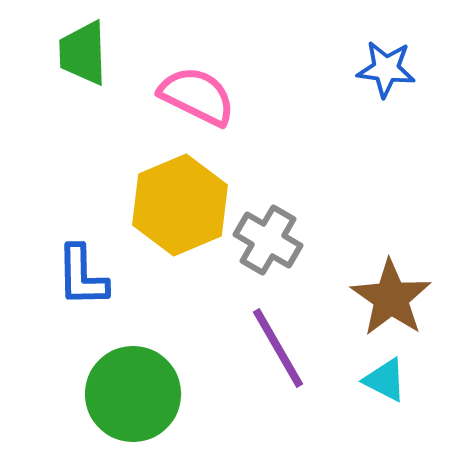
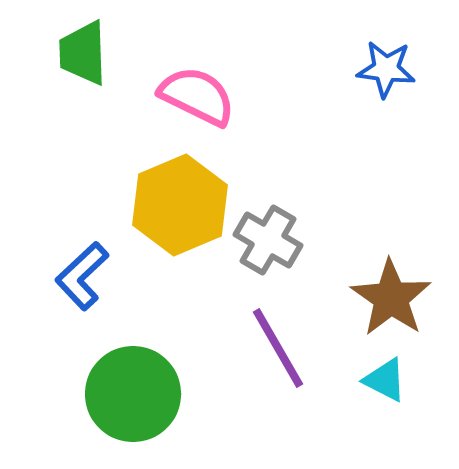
blue L-shape: rotated 48 degrees clockwise
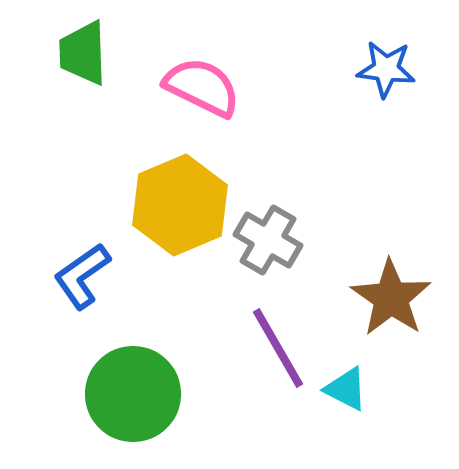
pink semicircle: moved 5 px right, 9 px up
blue L-shape: rotated 8 degrees clockwise
cyan triangle: moved 39 px left, 9 px down
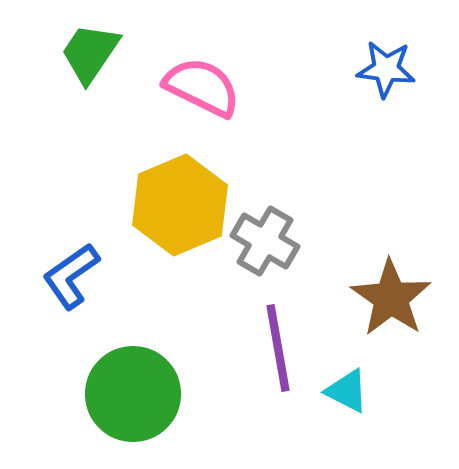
green trapezoid: moved 7 px right; rotated 36 degrees clockwise
gray cross: moved 3 px left, 1 px down
blue L-shape: moved 11 px left
purple line: rotated 20 degrees clockwise
cyan triangle: moved 1 px right, 2 px down
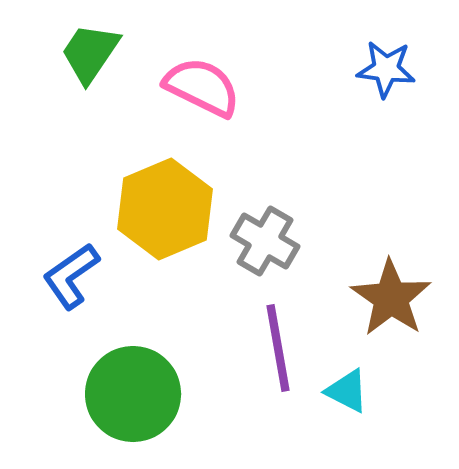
yellow hexagon: moved 15 px left, 4 px down
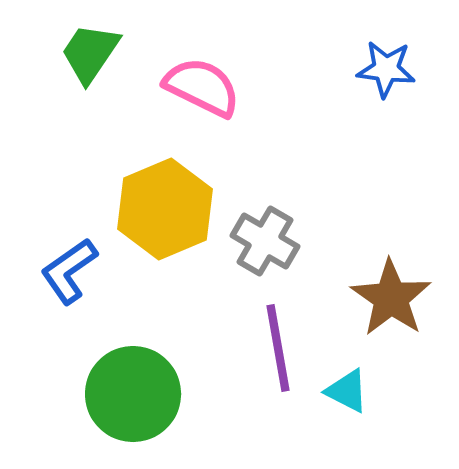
blue L-shape: moved 2 px left, 5 px up
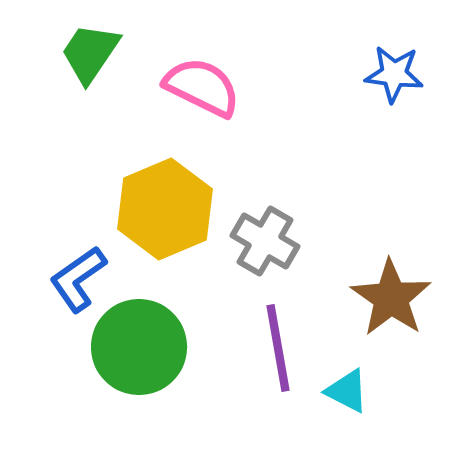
blue star: moved 8 px right, 5 px down
blue L-shape: moved 9 px right, 8 px down
green circle: moved 6 px right, 47 px up
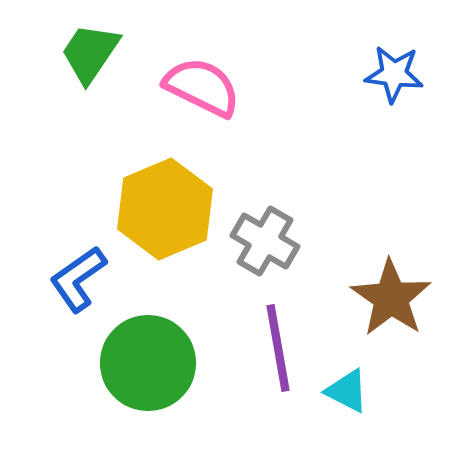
green circle: moved 9 px right, 16 px down
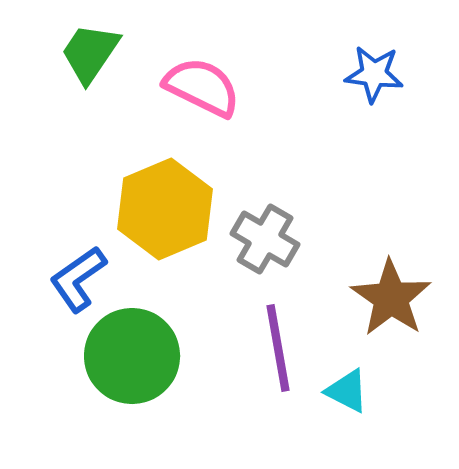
blue star: moved 20 px left
gray cross: moved 2 px up
green circle: moved 16 px left, 7 px up
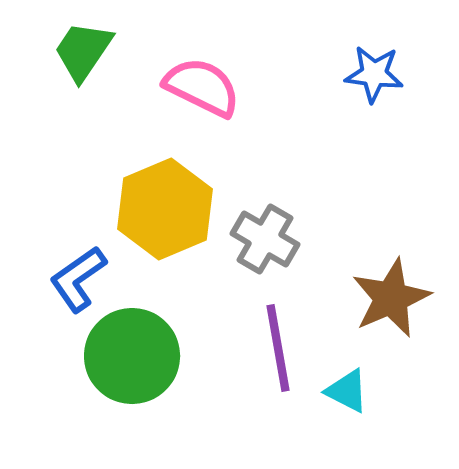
green trapezoid: moved 7 px left, 2 px up
brown star: rotated 14 degrees clockwise
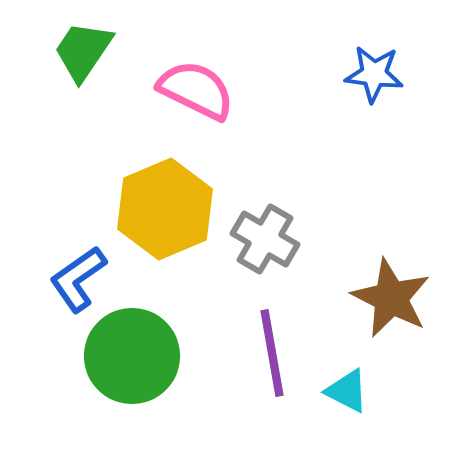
pink semicircle: moved 6 px left, 3 px down
brown star: rotated 22 degrees counterclockwise
purple line: moved 6 px left, 5 px down
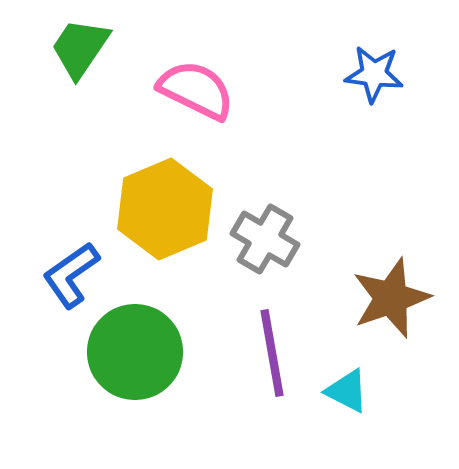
green trapezoid: moved 3 px left, 3 px up
blue L-shape: moved 7 px left, 4 px up
brown star: rotated 26 degrees clockwise
green circle: moved 3 px right, 4 px up
